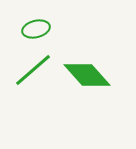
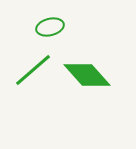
green ellipse: moved 14 px right, 2 px up
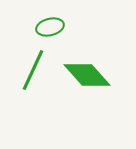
green line: rotated 24 degrees counterclockwise
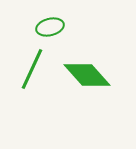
green line: moved 1 px left, 1 px up
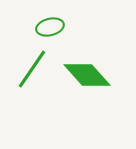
green line: rotated 9 degrees clockwise
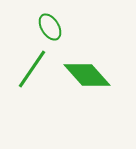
green ellipse: rotated 72 degrees clockwise
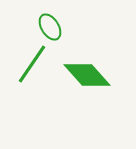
green line: moved 5 px up
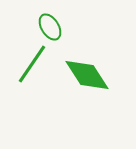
green diamond: rotated 9 degrees clockwise
